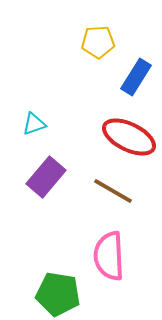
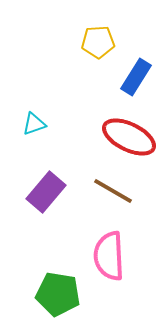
purple rectangle: moved 15 px down
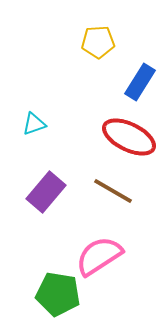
blue rectangle: moved 4 px right, 5 px down
pink semicircle: moved 10 px left; rotated 60 degrees clockwise
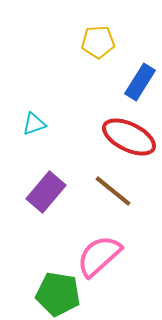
brown line: rotated 9 degrees clockwise
pink semicircle: rotated 9 degrees counterclockwise
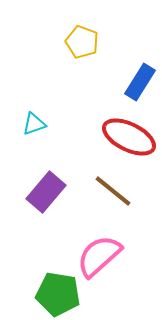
yellow pentagon: moved 16 px left; rotated 24 degrees clockwise
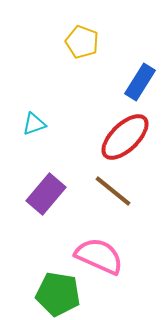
red ellipse: moved 4 px left; rotated 70 degrees counterclockwise
purple rectangle: moved 2 px down
pink semicircle: rotated 66 degrees clockwise
